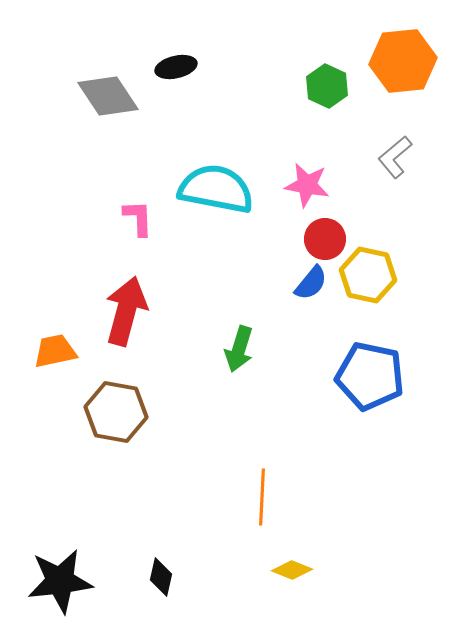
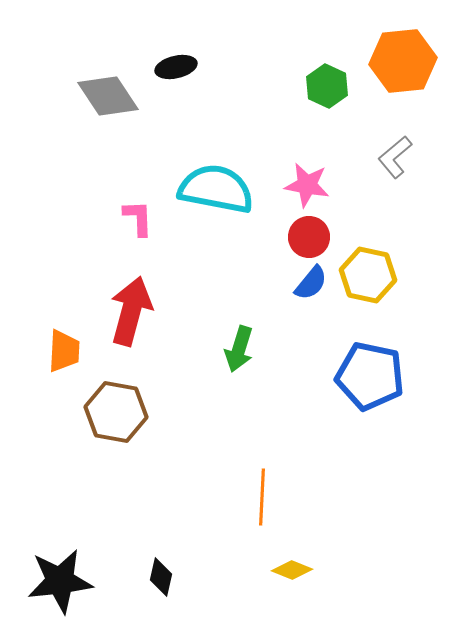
red circle: moved 16 px left, 2 px up
red arrow: moved 5 px right
orange trapezoid: moved 9 px right; rotated 105 degrees clockwise
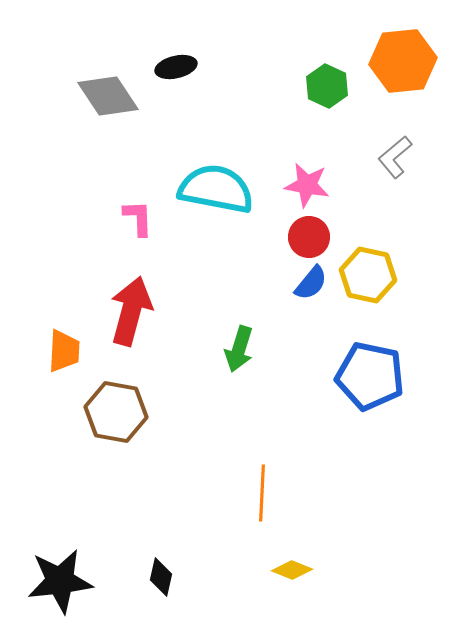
orange line: moved 4 px up
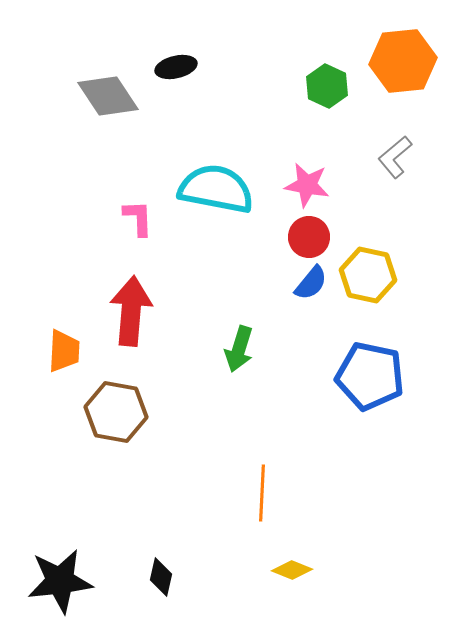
red arrow: rotated 10 degrees counterclockwise
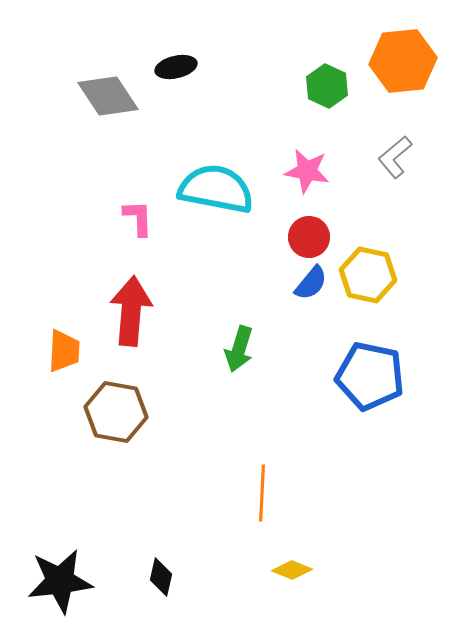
pink star: moved 14 px up
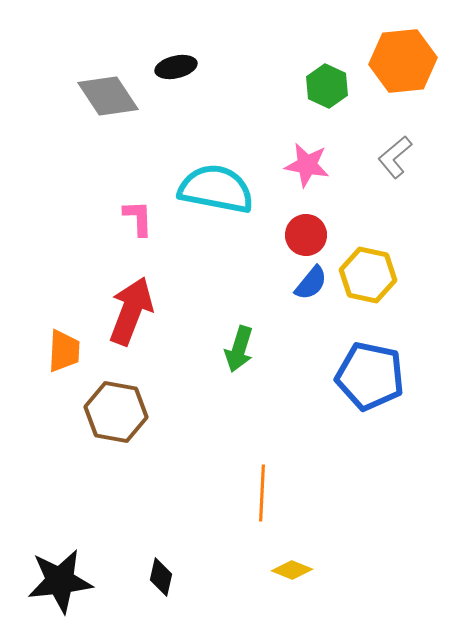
pink star: moved 6 px up
red circle: moved 3 px left, 2 px up
red arrow: rotated 16 degrees clockwise
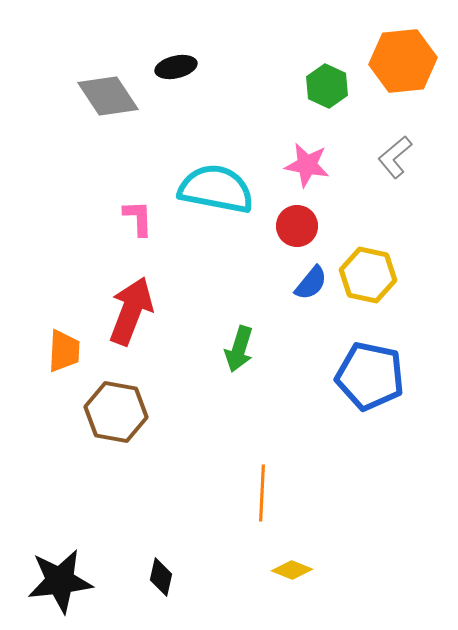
red circle: moved 9 px left, 9 px up
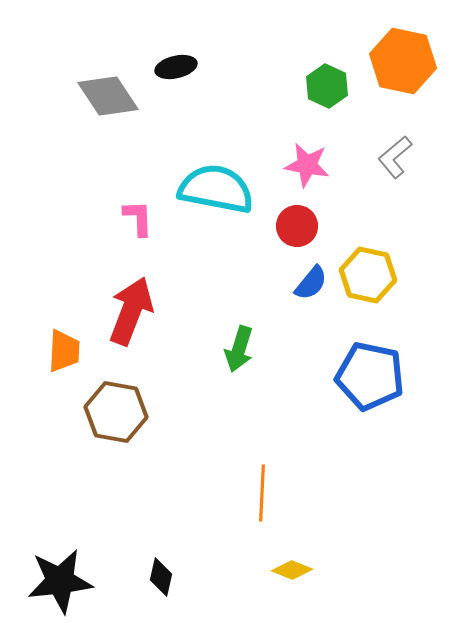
orange hexagon: rotated 18 degrees clockwise
